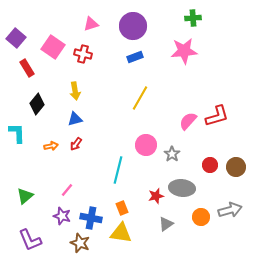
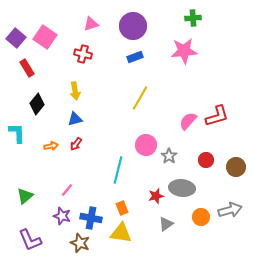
pink square: moved 8 px left, 10 px up
gray star: moved 3 px left, 2 px down
red circle: moved 4 px left, 5 px up
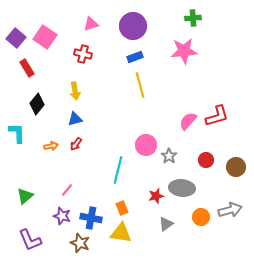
yellow line: moved 13 px up; rotated 45 degrees counterclockwise
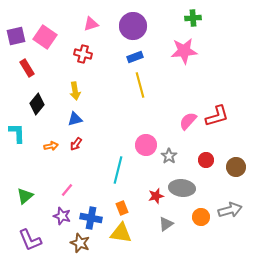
purple square: moved 2 px up; rotated 36 degrees clockwise
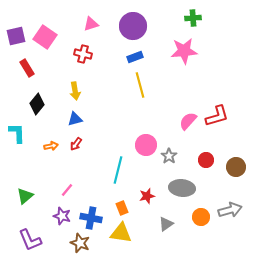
red star: moved 9 px left
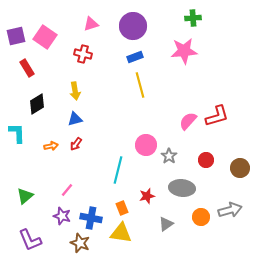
black diamond: rotated 20 degrees clockwise
brown circle: moved 4 px right, 1 px down
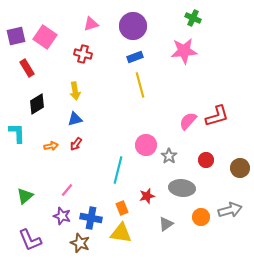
green cross: rotated 28 degrees clockwise
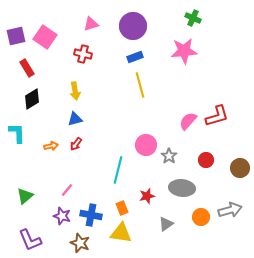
black diamond: moved 5 px left, 5 px up
blue cross: moved 3 px up
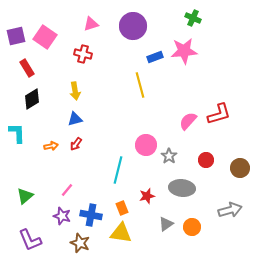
blue rectangle: moved 20 px right
red L-shape: moved 2 px right, 2 px up
orange circle: moved 9 px left, 10 px down
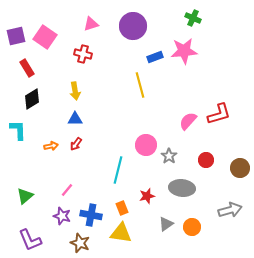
blue triangle: rotated 14 degrees clockwise
cyan L-shape: moved 1 px right, 3 px up
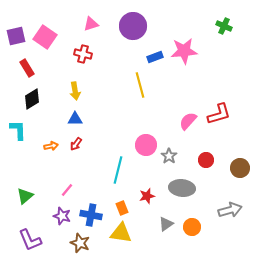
green cross: moved 31 px right, 8 px down
